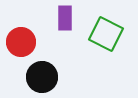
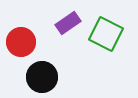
purple rectangle: moved 3 px right, 5 px down; rotated 55 degrees clockwise
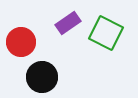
green square: moved 1 px up
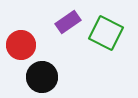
purple rectangle: moved 1 px up
red circle: moved 3 px down
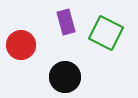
purple rectangle: moved 2 px left; rotated 70 degrees counterclockwise
black circle: moved 23 px right
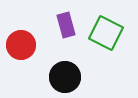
purple rectangle: moved 3 px down
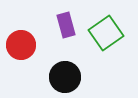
green square: rotated 28 degrees clockwise
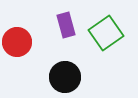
red circle: moved 4 px left, 3 px up
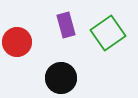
green square: moved 2 px right
black circle: moved 4 px left, 1 px down
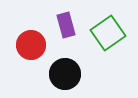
red circle: moved 14 px right, 3 px down
black circle: moved 4 px right, 4 px up
